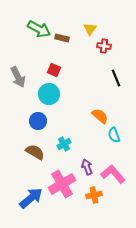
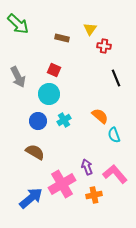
green arrow: moved 21 px left, 5 px up; rotated 15 degrees clockwise
cyan cross: moved 24 px up
pink L-shape: moved 2 px right
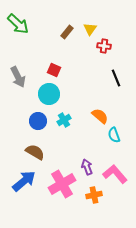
brown rectangle: moved 5 px right, 6 px up; rotated 64 degrees counterclockwise
blue arrow: moved 7 px left, 17 px up
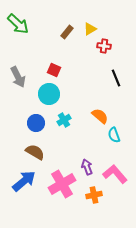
yellow triangle: rotated 24 degrees clockwise
blue circle: moved 2 px left, 2 px down
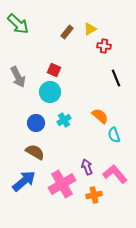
cyan circle: moved 1 px right, 2 px up
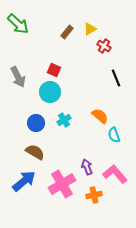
red cross: rotated 24 degrees clockwise
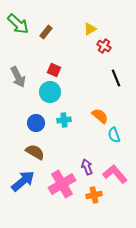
brown rectangle: moved 21 px left
cyan cross: rotated 24 degrees clockwise
blue arrow: moved 1 px left
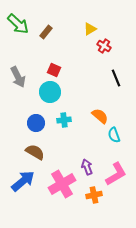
pink L-shape: moved 1 px right; rotated 100 degrees clockwise
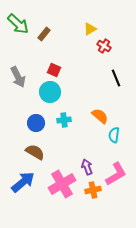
brown rectangle: moved 2 px left, 2 px down
cyan semicircle: rotated 28 degrees clockwise
blue arrow: moved 1 px down
orange cross: moved 1 px left, 5 px up
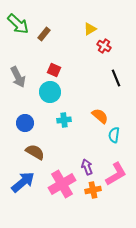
blue circle: moved 11 px left
